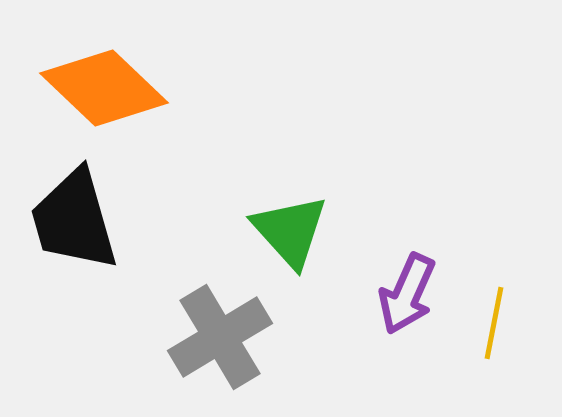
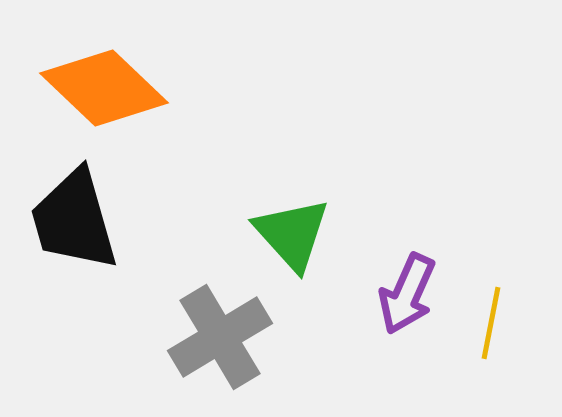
green triangle: moved 2 px right, 3 px down
yellow line: moved 3 px left
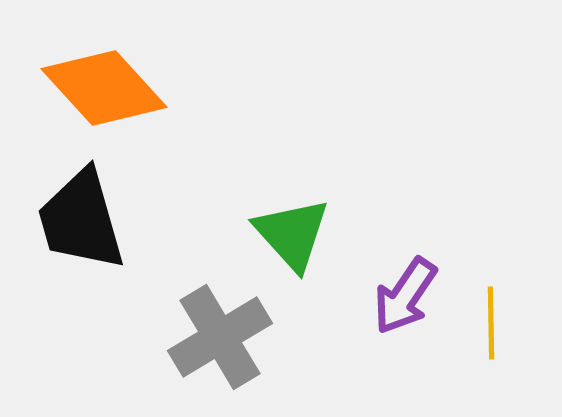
orange diamond: rotated 4 degrees clockwise
black trapezoid: moved 7 px right
purple arrow: moved 2 px left, 2 px down; rotated 10 degrees clockwise
yellow line: rotated 12 degrees counterclockwise
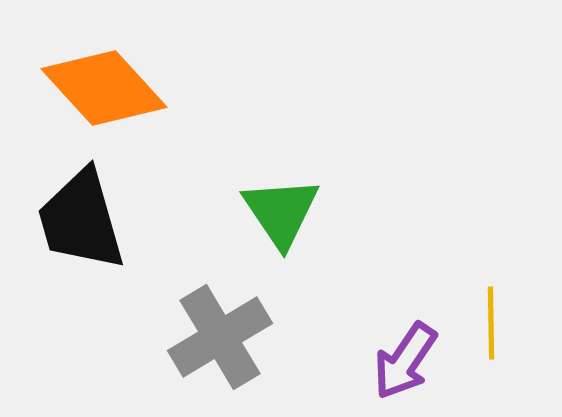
green triangle: moved 11 px left, 22 px up; rotated 8 degrees clockwise
purple arrow: moved 65 px down
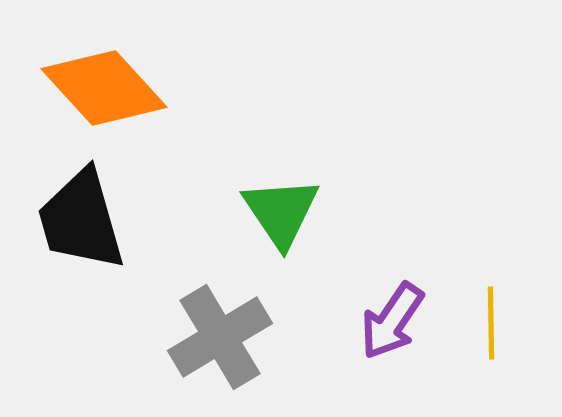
purple arrow: moved 13 px left, 40 px up
